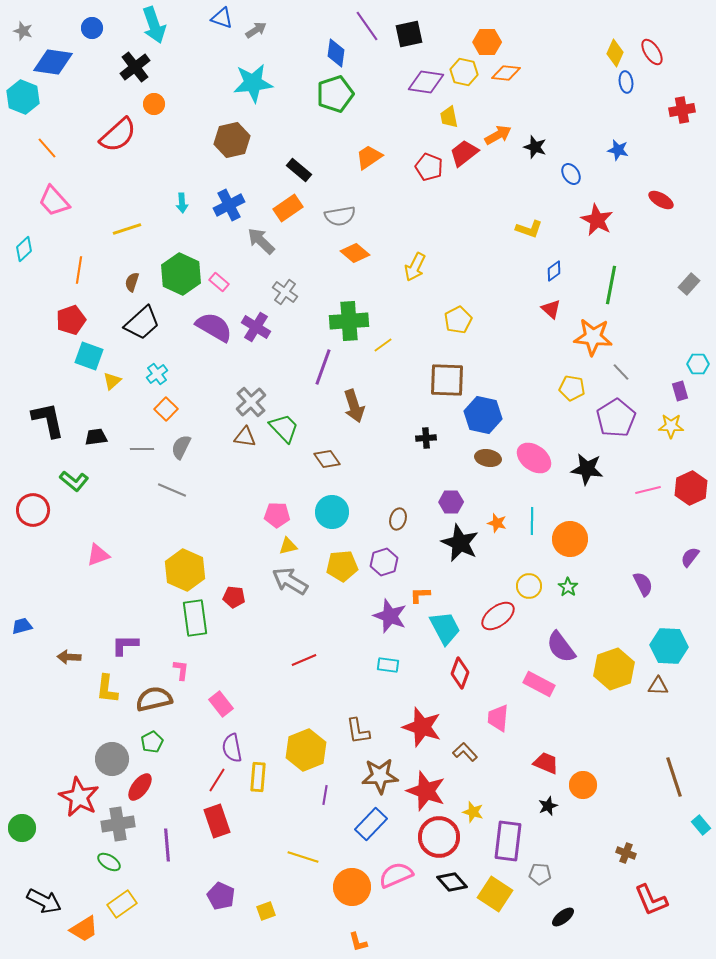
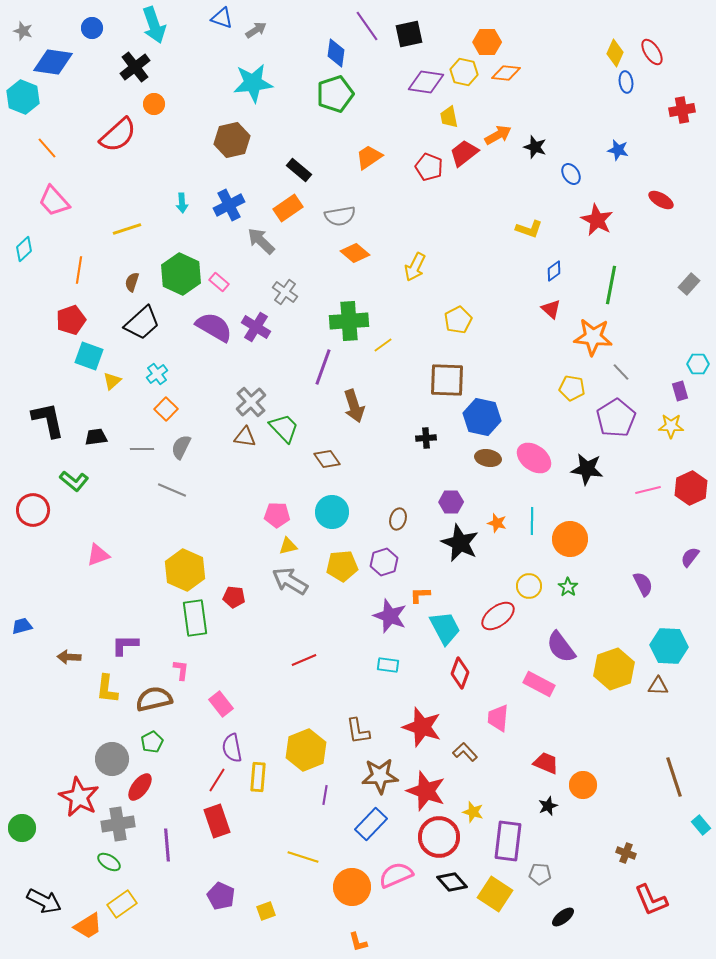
blue hexagon at (483, 415): moved 1 px left, 2 px down
orange trapezoid at (84, 929): moved 4 px right, 3 px up
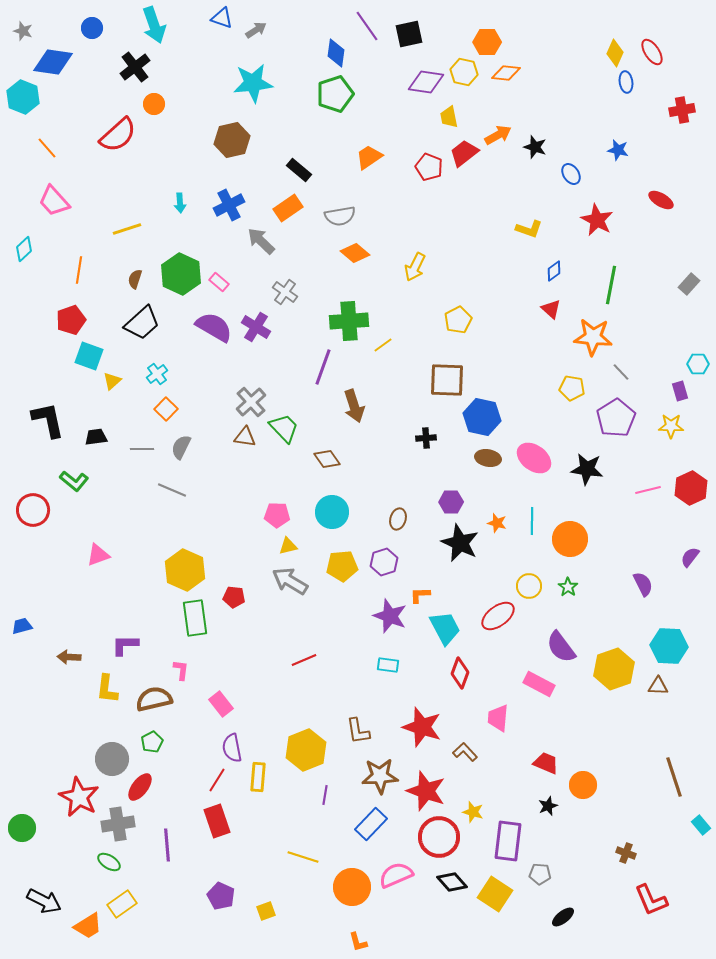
cyan arrow at (182, 203): moved 2 px left
brown semicircle at (132, 282): moved 3 px right, 3 px up
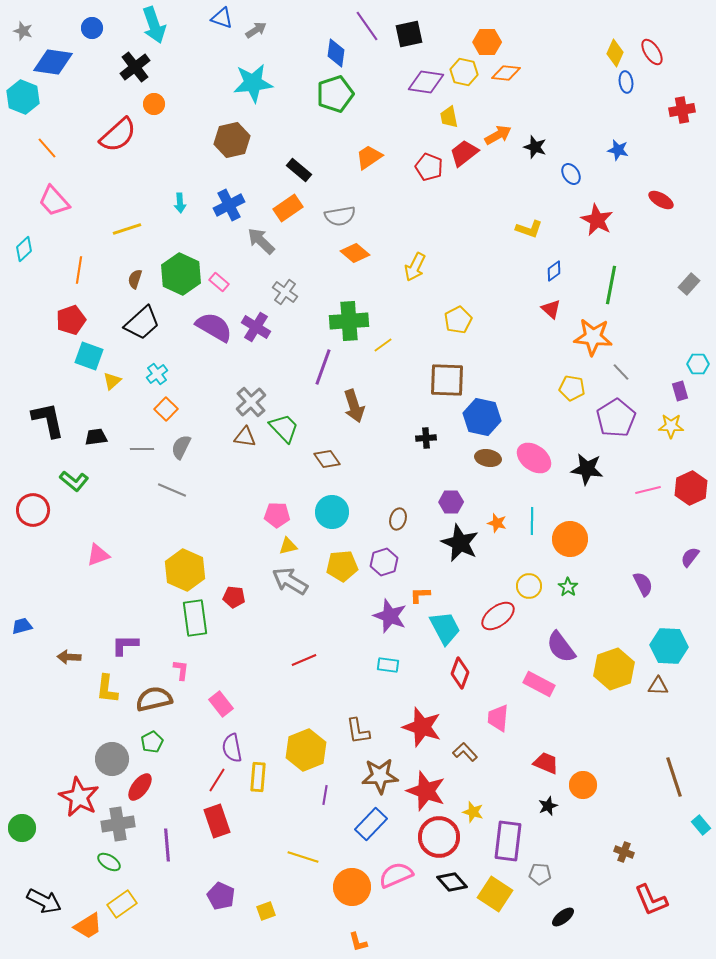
brown cross at (626, 853): moved 2 px left, 1 px up
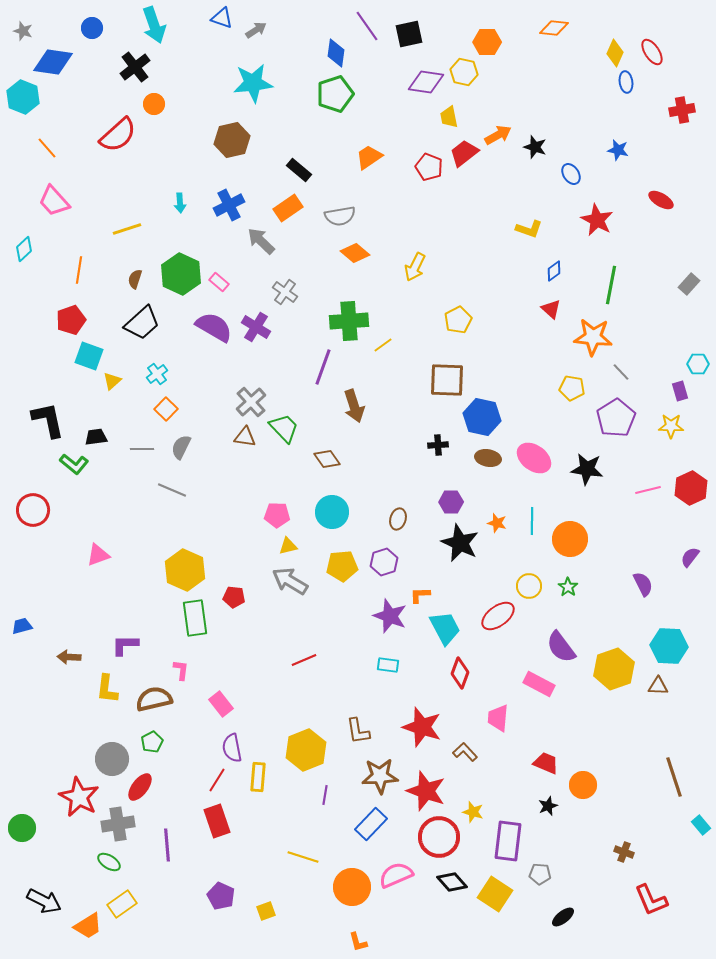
orange diamond at (506, 73): moved 48 px right, 45 px up
black cross at (426, 438): moved 12 px right, 7 px down
green L-shape at (74, 481): moved 17 px up
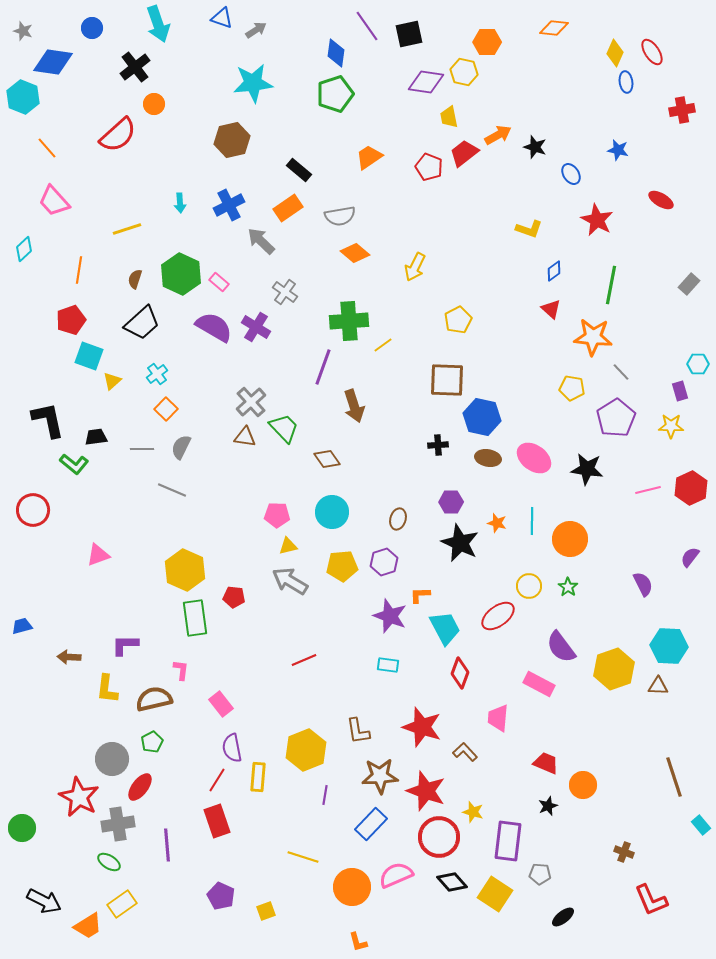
cyan arrow at (154, 25): moved 4 px right, 1 px up
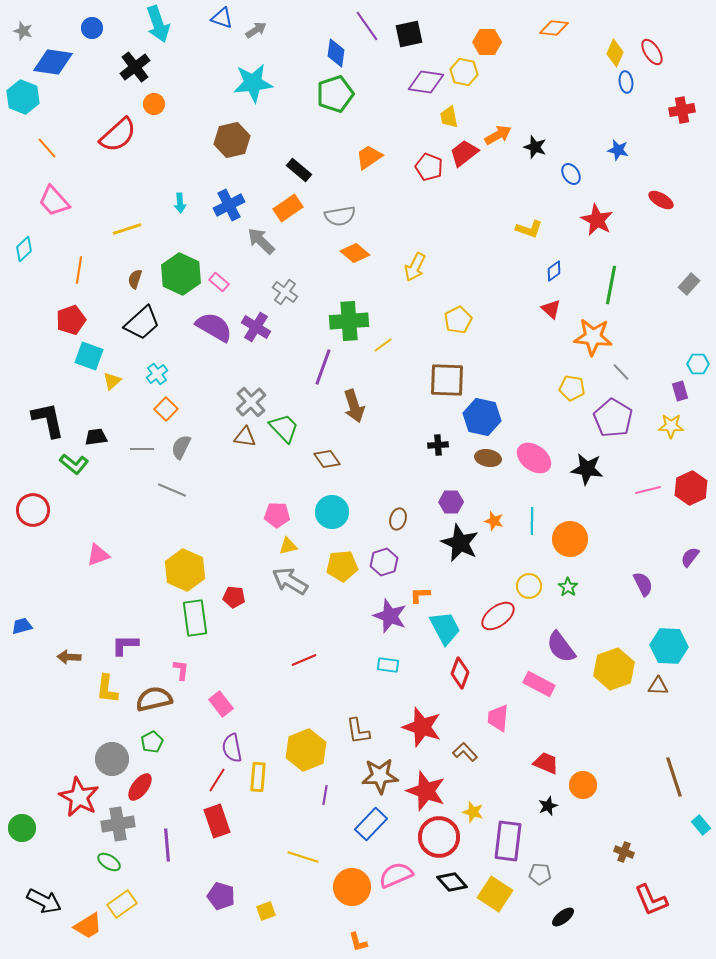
purple pentagon at (616, 418): moved 3 px left; rotated 9 degrees counterclockwise
orange star at (497, 523): moved 3 px left, 2 px up
purple pentagon at (221, 896): rotated 8 degrees counterclockwise
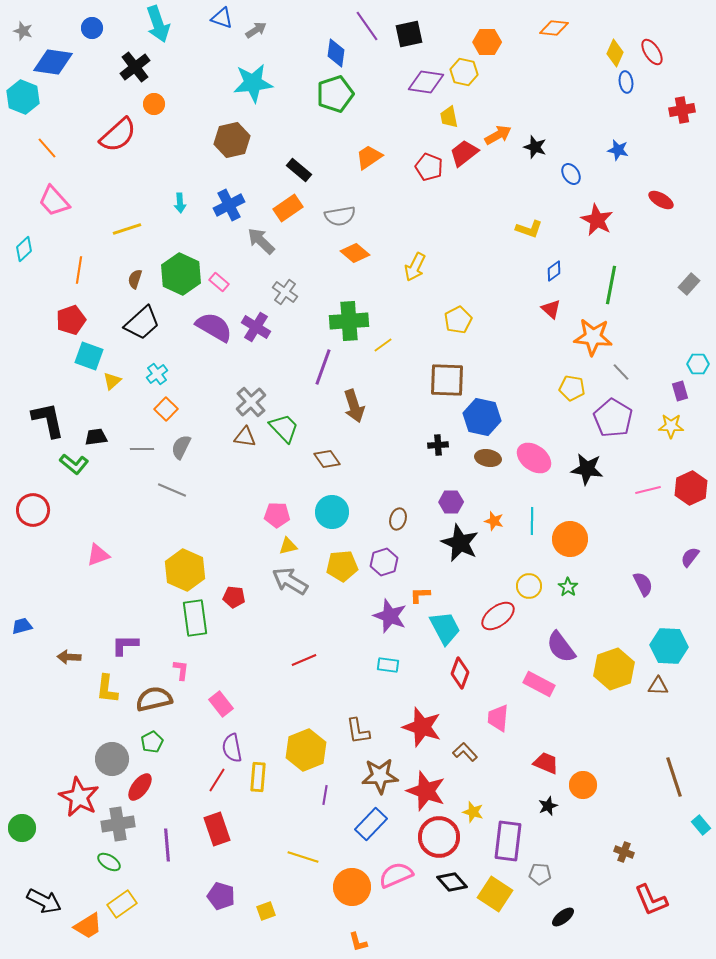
red rectangle at (217, 821): moved 8 px down
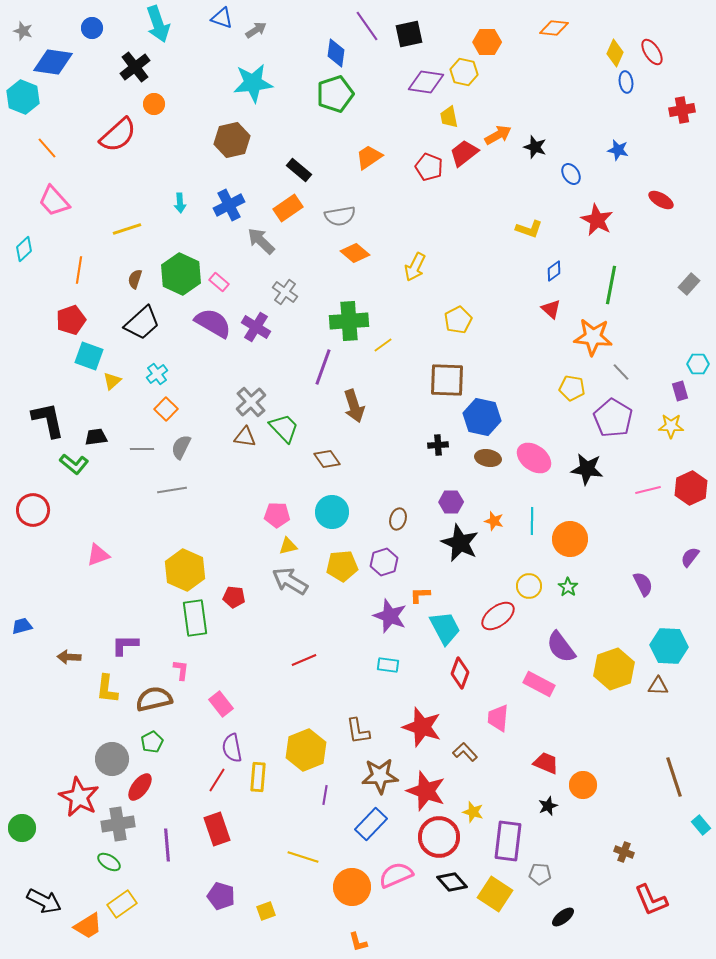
purple semicircle at (214, 327): moved 1 px left, 4 px up
gray line at (172, 490): rotated 32 degrees counterclockwise
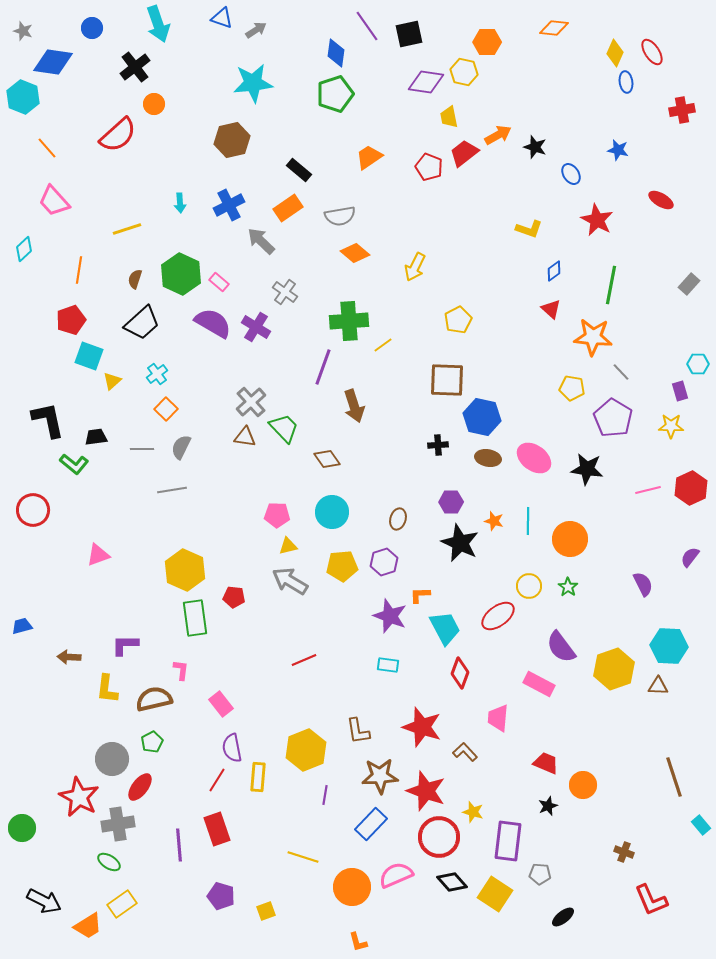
cyan line at (532, 521): moved 4 px left
purple line at (167, 845): moved 12 px right
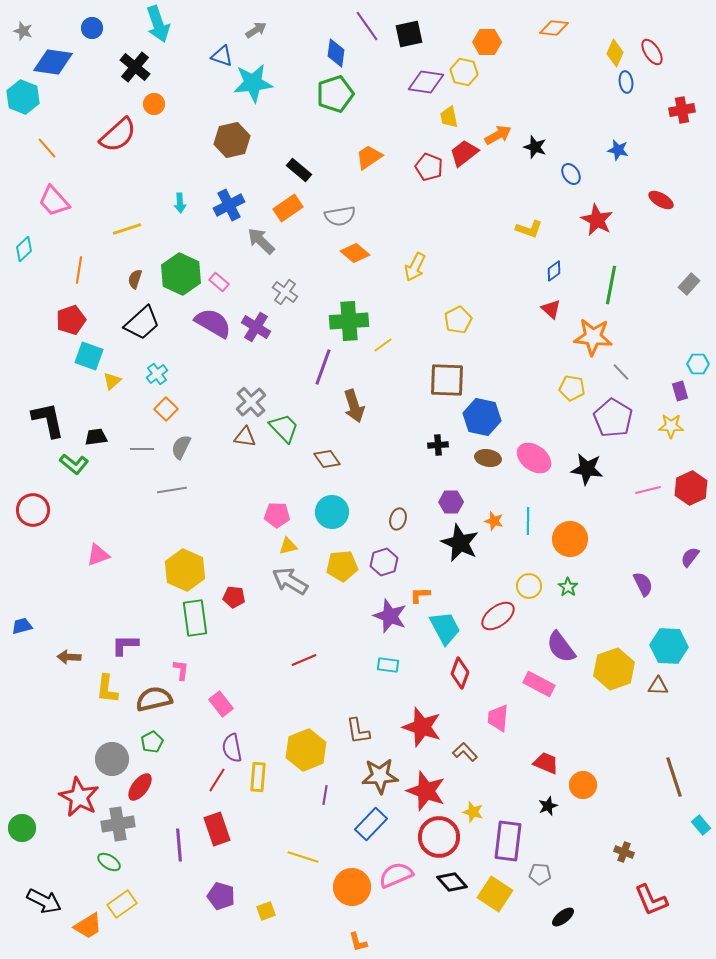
blue triangle at (222, 18): moved 38 px down
black cross at (135, 67): rotated 12 degrees counterclockwise
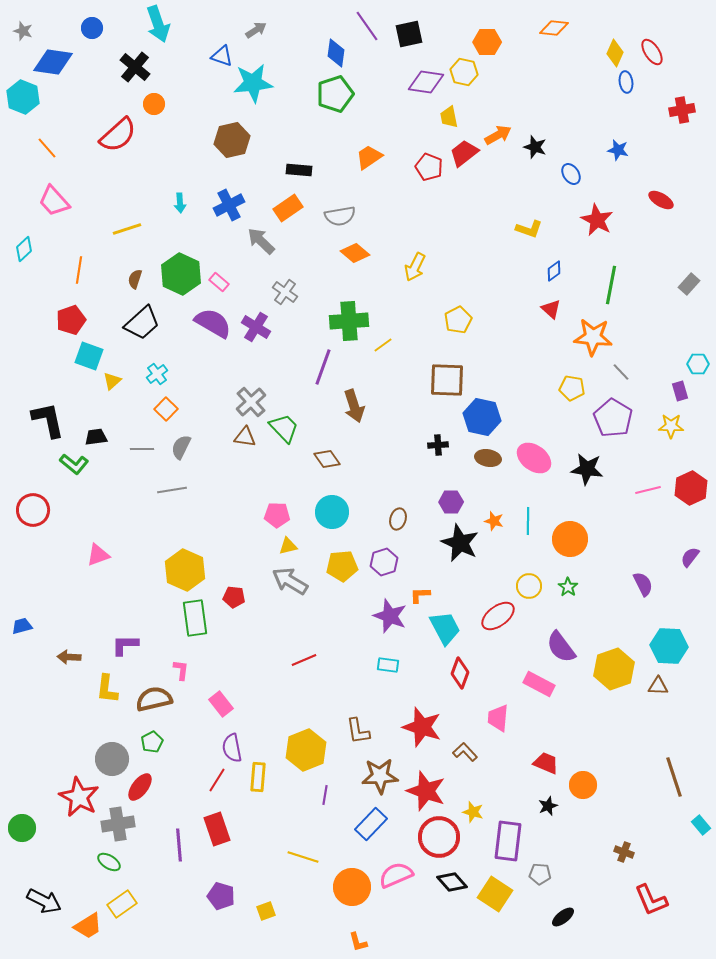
black rectangle at (299, 170): rotated 35 degrees counterclockwise
